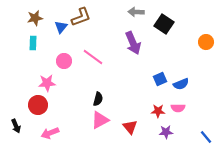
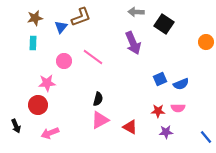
red triangle: rotated 21 degrees counterclockwise
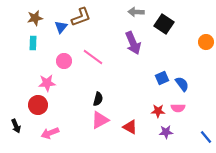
blue square: moved 2 px right, 1 px up
blue semicircle: moved 1 px right; rotated 105 degrees counterclockwise
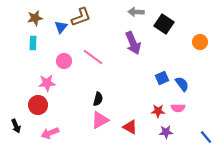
orange circle: moved 6 px left
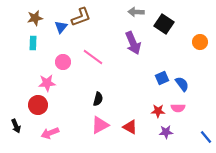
pink circle: moved 1 px left, 1 px down
pink triangle: moved 5 px down
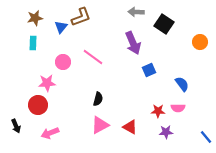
blue square: moved 13 px left, 8 px up
